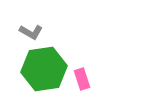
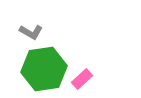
pink rectangle: rotated 65 degrees clockwise
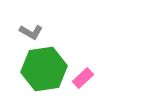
pink rectangle: moved 1 px right, 1 px up
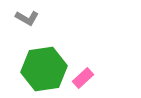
gray L-shape: moved 4 px left, 14 px up
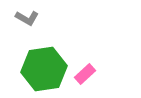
pink rectangle: moved 2 px right, 4 px up
